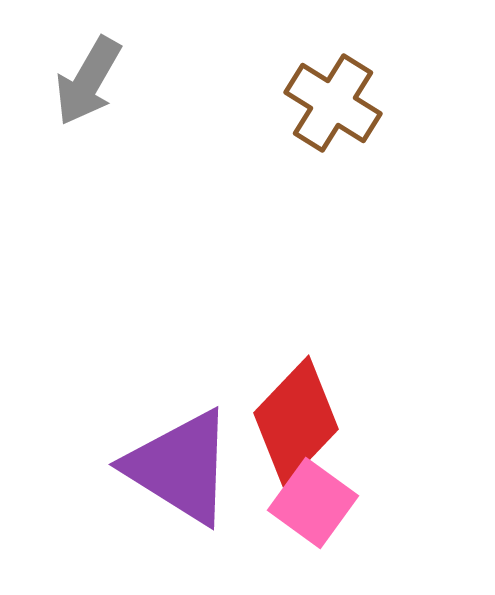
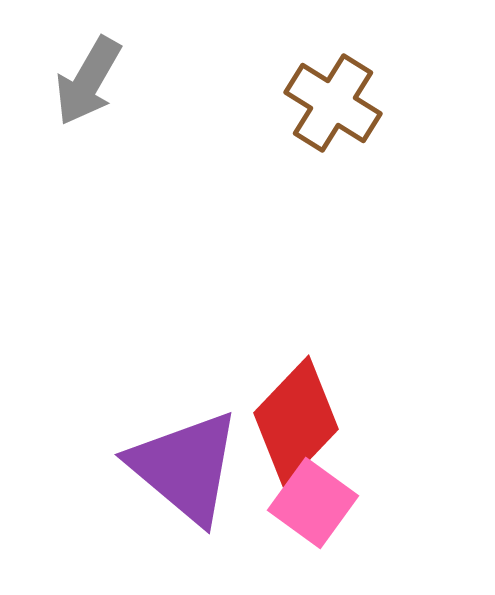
purple triangle: moved 5 px right; rotated 8 degrees clockwise
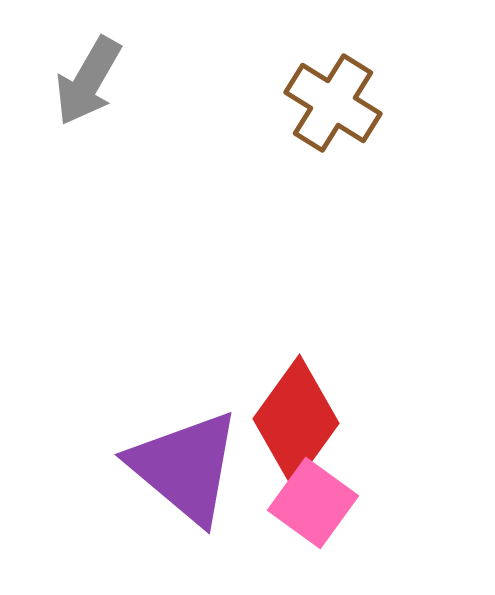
red diamond: rotated 8 degrees counterclockwise
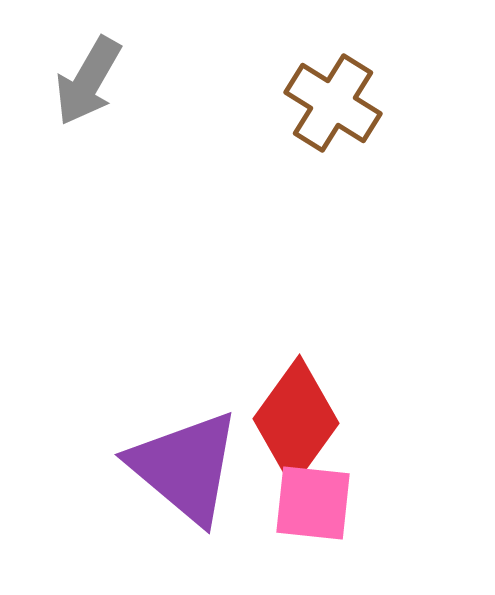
pink square: rotated 30 degrees counterclockwise
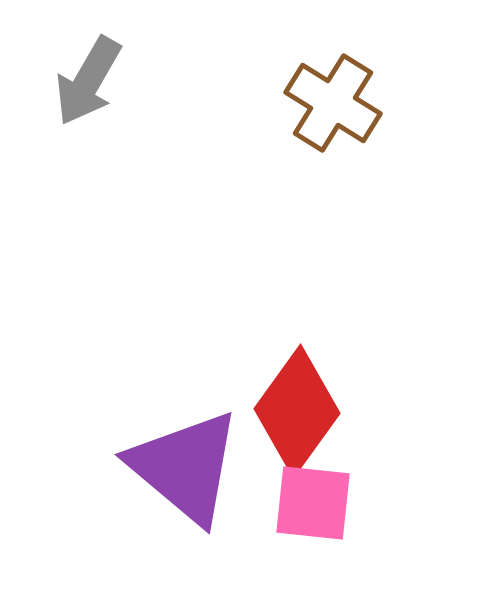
red diamond: moved 1 px right, 10 px up
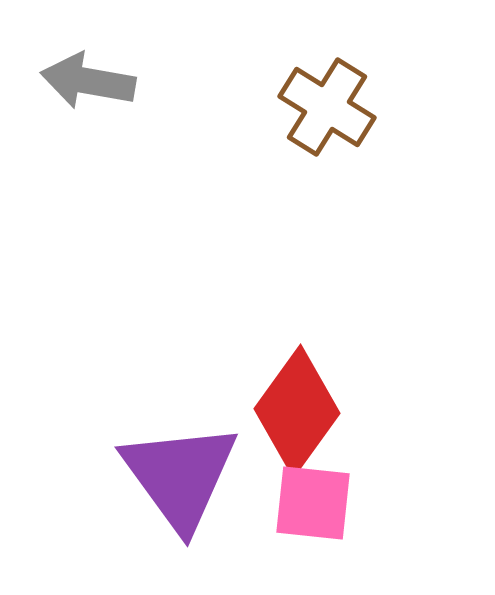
gray arrow: rotated 70 degrees clockwise
brown cross: moved 6 px left, 4 px down
purple triangle: moved 5 px left, 9 px down; rotated 14 degrees clockwise
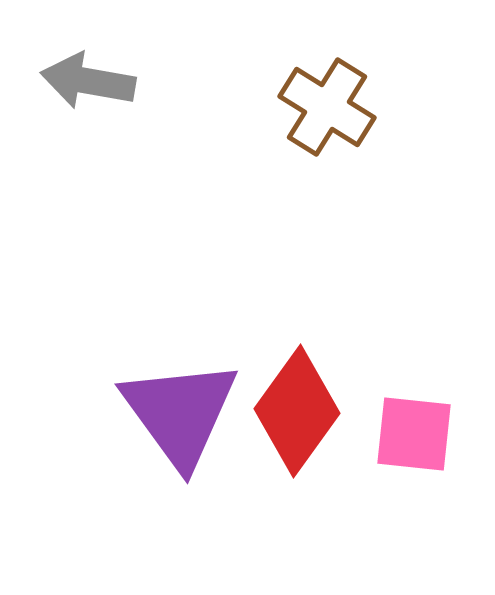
purple triangle: moved 63 px up
pink square: moved 101 px right, 69 px up
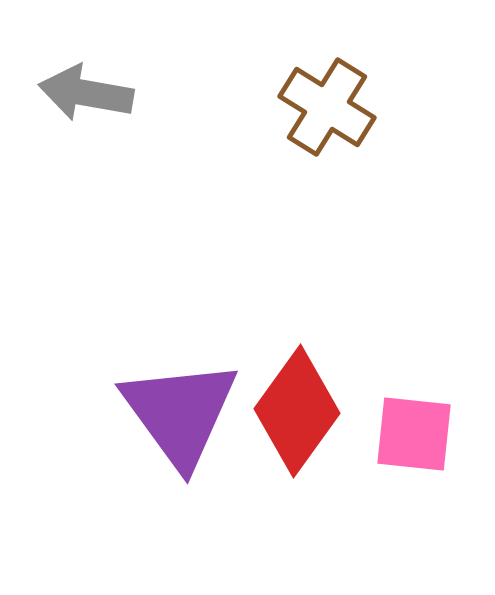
gray arrow: moved 2 px left, 12 px down
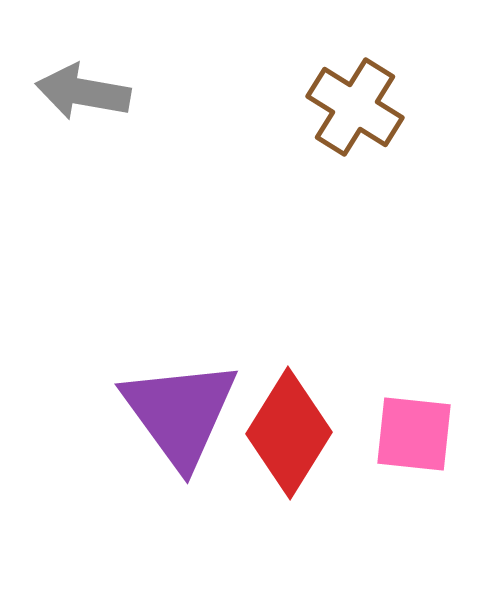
gray arrow: moved 3 px left, 1 px up
brown cross: moved 28 px right
red diamond: moved 8 px left, 22 px down; rotated 4 degrees counterclockwise
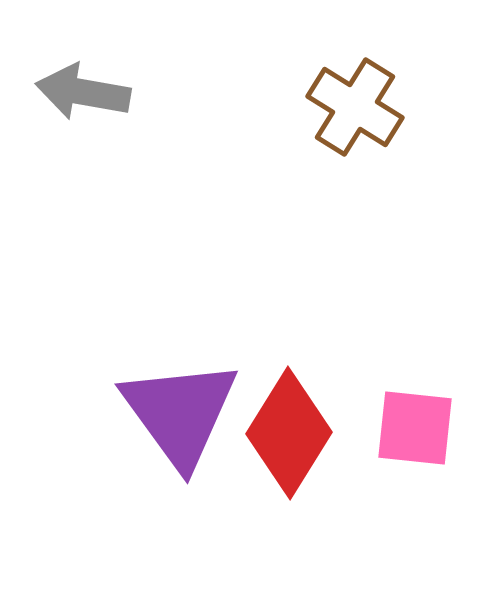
pink square: moved 1 px right, 6 px up
